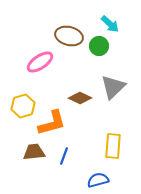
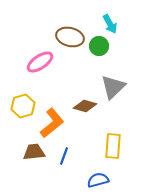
cyan arrow: rotated 18 degrees clockwise
brown ellipse: moved 1 px right, 1 px down
brown diamond: moved 5 px right, 8 px down; rotated 10 degrees counterclockwise
orange L-shape: rotated 24 degrees counterclockwise
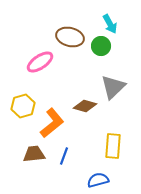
green circle: moved 2 px right
brown trapezoid: moved 2 px down
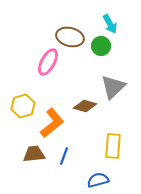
pink ellipse: moved 8 px right; rotated 28 degrees counterclockwise
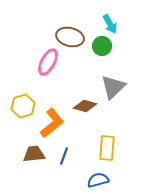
green circle: moved 1 px right
yellow rectangle: moved 6 px left, 2 px down
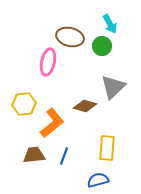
pink ellipse: rotated 16 degrees counterclockwise
yellow hexagon: moved 1 px right, 2 px up; rotated 10 degrees clockwise
brown trapezoid: moved 1 px down
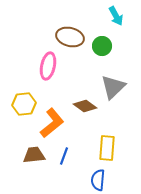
cyan arrow: moved 6 px right, 8 px up
pink ellipse: moved 4 px down
brown diamond: rotated 20 degrees clockwise
blue semicircle: rotated 70 degrees counterclockwise
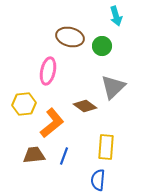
cyan arrow: rotated 12 degrees clockwise
pink ellipse: moved 5 px down
yellow rectangle: moved 1 px left, 1 px up
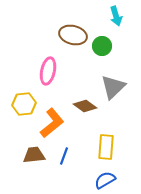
brown ellipse: moved 3 px right, 2 px up
blue semicircle: moved 7 px right; rotated 55 degrees clockwise
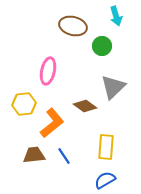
brown ellipse: moved 9 px up
blue line: rotated 54 degrees counterclockwise
